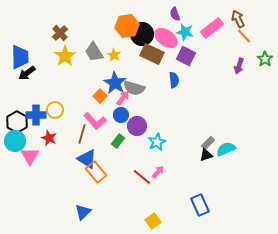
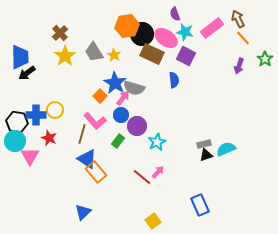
orange line at (244, 36): moved 1 px left, 2 px down
black hexagon at (17, 122): rotated 20 degrees counterclockwise
gray rectangle at (208, 143): moved 4 px left, 1 px down; rotated 32 degrees clockwise
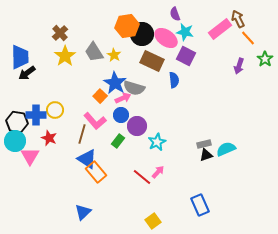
pink rectangle at (212, 28): moved 8 px right, 1 px down
orange line at (243, 38): moved 5 px right
brown rectangle at (152, 54): moved 7 px down
pink arrow at (123, 98): rotated 28 degrees clockwise
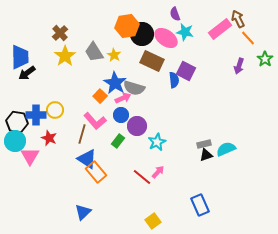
purple square at (186, 56): moved 15 px down
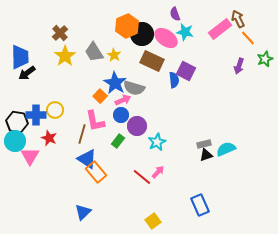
orange hexagon at (127, 26): rotated 15 degrees counterclockwise
green star at (265, 59): rotated 14 degrees clockwise
pink arrow at (123, 98): moved 2 px down
pink L-shape at (95, 121): rotated 30 degrees clockwise
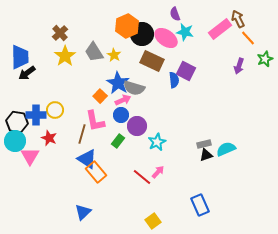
blue star at (115, 83): moved 3 px right
